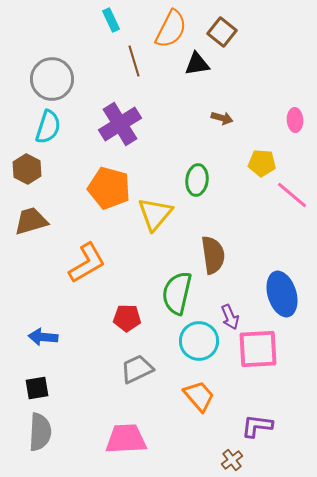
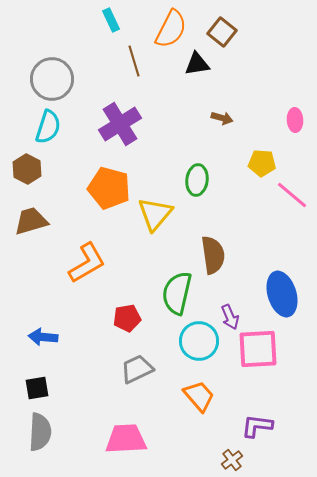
red pentagon: rotated 12 degrees counterclockwise
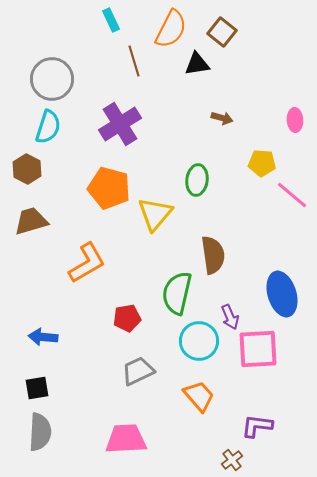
gray trapezoid: moved 1 px right, 2 px down
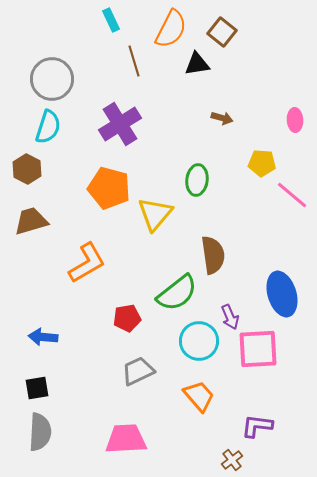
green semicircle: rotated 141 degrees counterclockwise
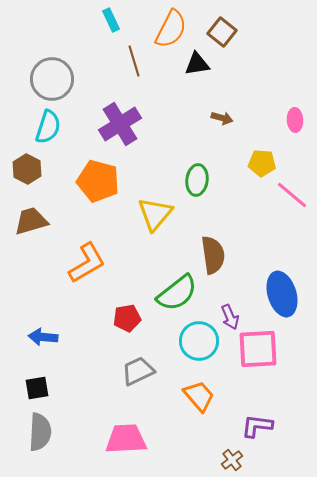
orange pentagon: moved 11 px left, 7 px up
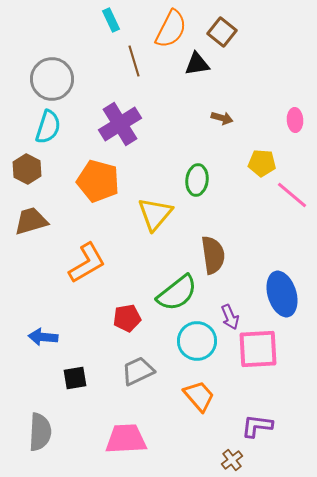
cyan circle: moved 2 px left
black square: moved 38 px right, 10 px up
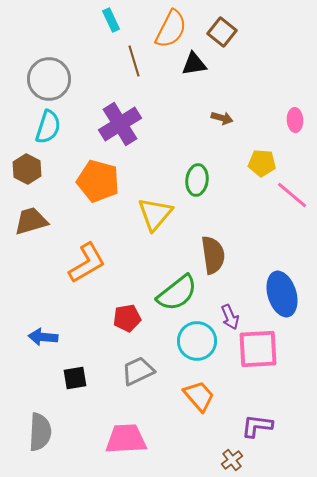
black triangle: moved 3 px left
gray circle: moved 3 px left
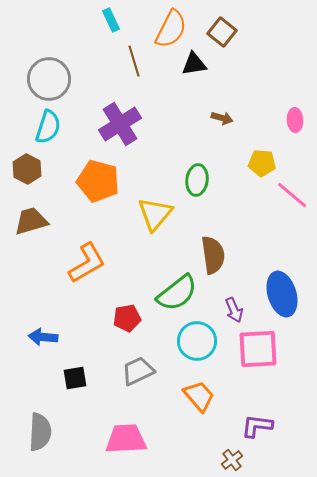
purple arrow: moved 4 px right, 7 px up
